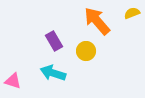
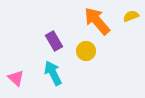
yellow semicircle: moved 1 px left, 3 px down
cyan arrow: rotated 45 degrees clockwise
pink triangle: moved 3 px right, 3 px up; rotated 24 degrees clockwise
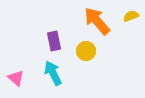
purple rectangle: rotated 18 degrees clockwise
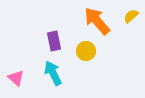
yellow semicircle: rotated 21 degrees counterclockwise
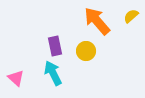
purple rectangle: moved 1 px right, 5 px down
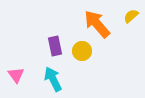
orange arrow: moved 3 px down
yellow circle: moved 4 px left
cyan arrow: moved 6 px down
pink triangle: moved 3 px up; rotated 12 degrees clockwise
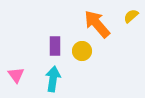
purple rectangle: rotated 12 degrees clockwise
cyan arrow: rotated 35 degrees clockwise
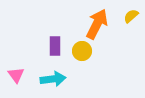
orange arrow: rotated 68 degrees clockwise
cyan arrow: rotated 75 degrees clockwise
